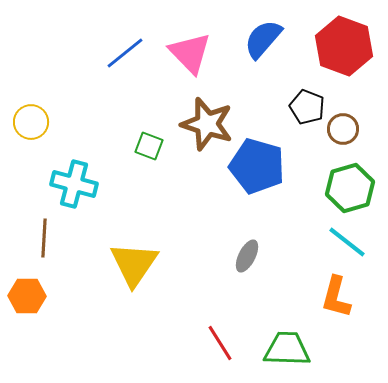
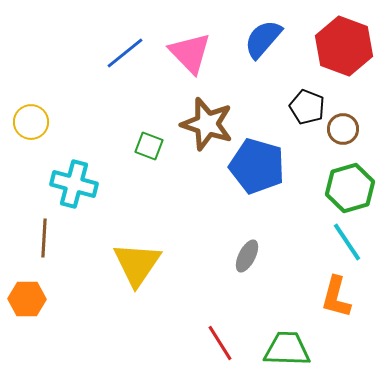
cyan line: rotated 18 degrees clockwise
yellow triangle: moved 3 px right
orange hexagon: moved 3 px down
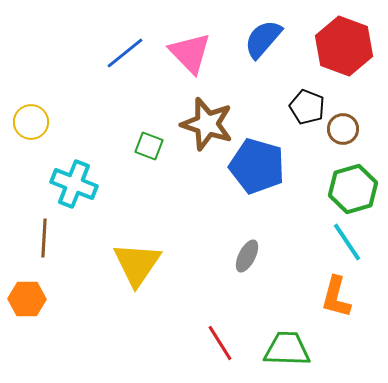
cyan cross: rotated 6 degrees clockwise
green hexagon: moved 3 px right, 1 px down
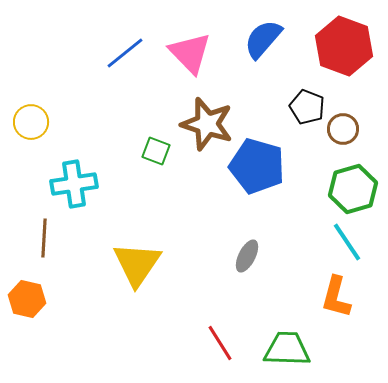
green square: moved 7 px right, 5 px down
cyan cross: rotated 30 degrees counterclockwise
orange hexagon: rotated 12 degrees clockwise
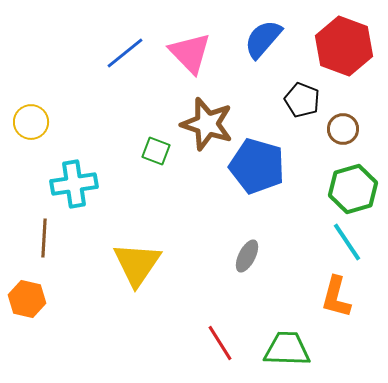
black pentagon: moved 5 px left, 7 px up
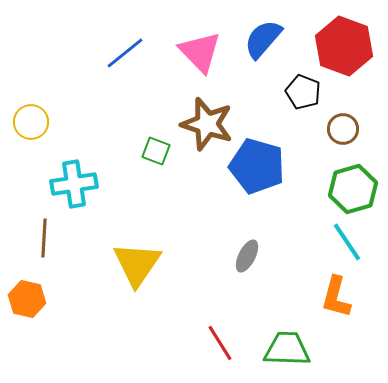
pink triangle: moved 10 px right, 1 px up
black pentagon: moved 1 px right, 8 px up
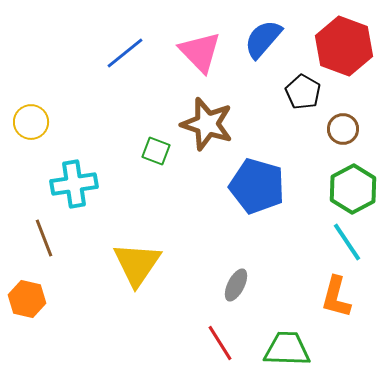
black pentagon: rotated 8 degrees clockwise
blue pentagon: moved 20 px down
green hexagon: rotated 12 degrees counterclockwise
brown line: rotated 24 degrees counterclockwise
gray ellipse: moved 11 px left, 29 px down
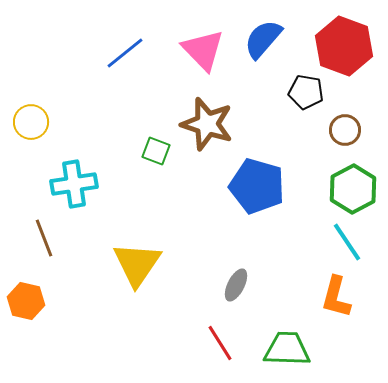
pink triangle: moved 3 px right, 2 px up
black pentagon: moved 3 px right; rotated 20 degrees counterclockwise
brown circle: moved 2 px right, 1 px down
orange hexagon: moved 1 px left, 2 px down
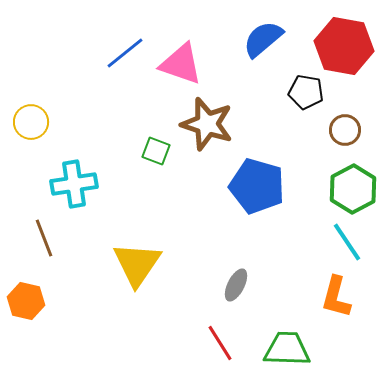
blue semicircle: rotated 9 degrees clockwise
red hexagon: rotated 10 degrees counterclockwise
pink triangle: moved 22 px left, 14 px down; rotated 27 degrees counterclockwise
